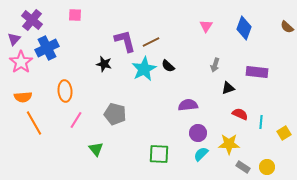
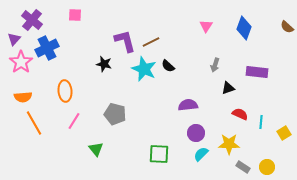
cyan star: rotated 20 degrees counterclockwise
pink line: moved 2 px left, 1 px down
purple circle: moved 2 px left
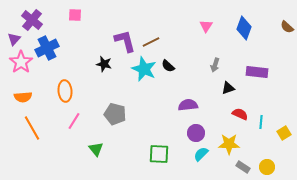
orange line: moved 2 px left, 5 px down
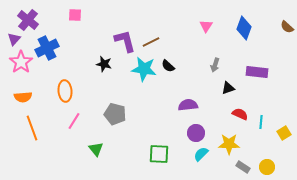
purple cross: moved 4 px left
cyan star: rotated 15 degrees counterclockwise
orange line: rotated 10 degrees clockwise
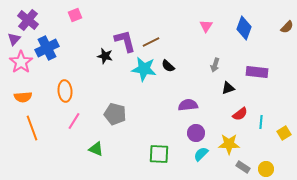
pink square: rotated 24 degrees counterclockwise
brown semicircle: rotated 88 degrees counterclockwise
black star: moved 1 px right, 8 px up
red semicircle: rotated 119 degrees clockwise
green triangle: rotated 28 degrees counterclockwise
yellow circle: moved 1 px left, 2 px down
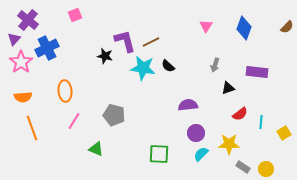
cyan star: moved 1 px left, 1 px up
gray pentagon: moved 1 px left, 1 px down
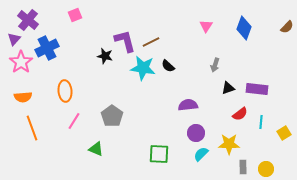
purple rectangle: moved 17 px down
gray pentagon: moved 2 px left, 1 px down; rotated 20 degrees clockwise
gray rectangle: rotated 56 degrees clockwise
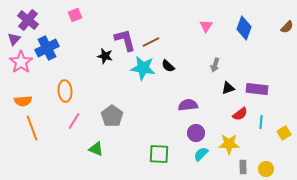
purple L-shape: moved 1 px up
orange semicircle: moved 4 px down
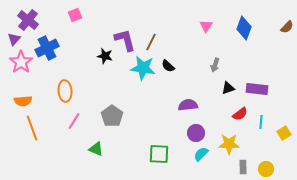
brown line: rotated 36 degrees counterclockwise
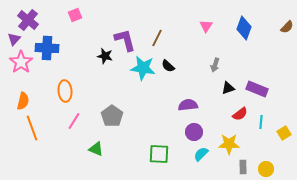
brown line: moved 6 px right, 4 px up
blue cross: rotated 30 degrees clockwise
purple rectangle: rotated 15 degrees clockwise
orange semicircle: rotated 72 degrees counterclockwise
purple circle: moved 2 px left, 1 px up
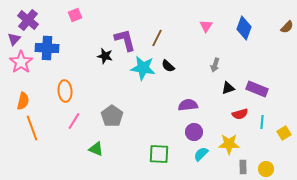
red semicircle: rotated 21 degrees clockwise
cyan line: moved 1 px right
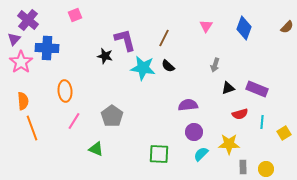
brown line: moved 7 px right
orange semicircle: rotated 18 degrees counterclockwise
